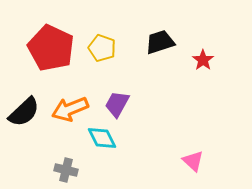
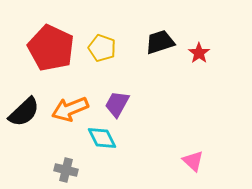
red star: moved 4 px left, 7 px up
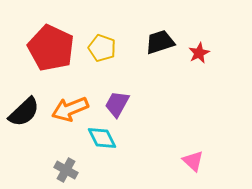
red star: rotated 10 degrees clockwise
gray cross: rotated 15 degrees clockwise
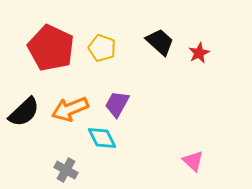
black trapezoid: rotated 60 degrees clockwise
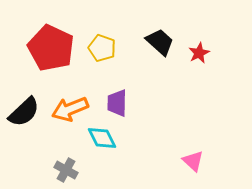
purple trapezoid: moved 1 px up; rotated 28 degrees counterclockwise
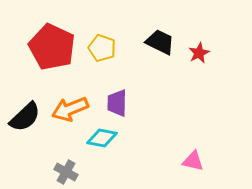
black trapezoid: rotated 16 degrees counterclockwise
red pentagon: moved 1 px right, 1 px up
black semicircle: moved 1 px right, 5 px down
cyan diamond: rotated 52 degrees counterclockwise
pink triangle: rotated 30 degrees counterclockwise
gray cross: moved 2 px down
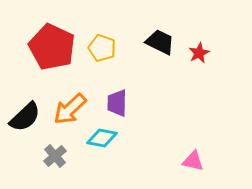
orange arrow: rotated 21 degrees counterclockwise
gray cross: moved 11 px left, 16 px up; rotated 20 degrees clockwise
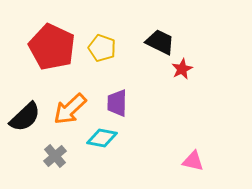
red star: moved 17 px left, 16 px down
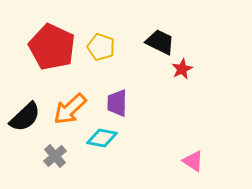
yellow pentagon: moved 1 px left, 1 px up
pink triangle: rotated 20 degrees clockwise
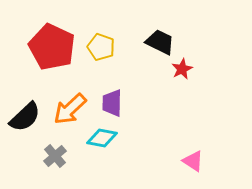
purple trapezoid: moved 5 px left
